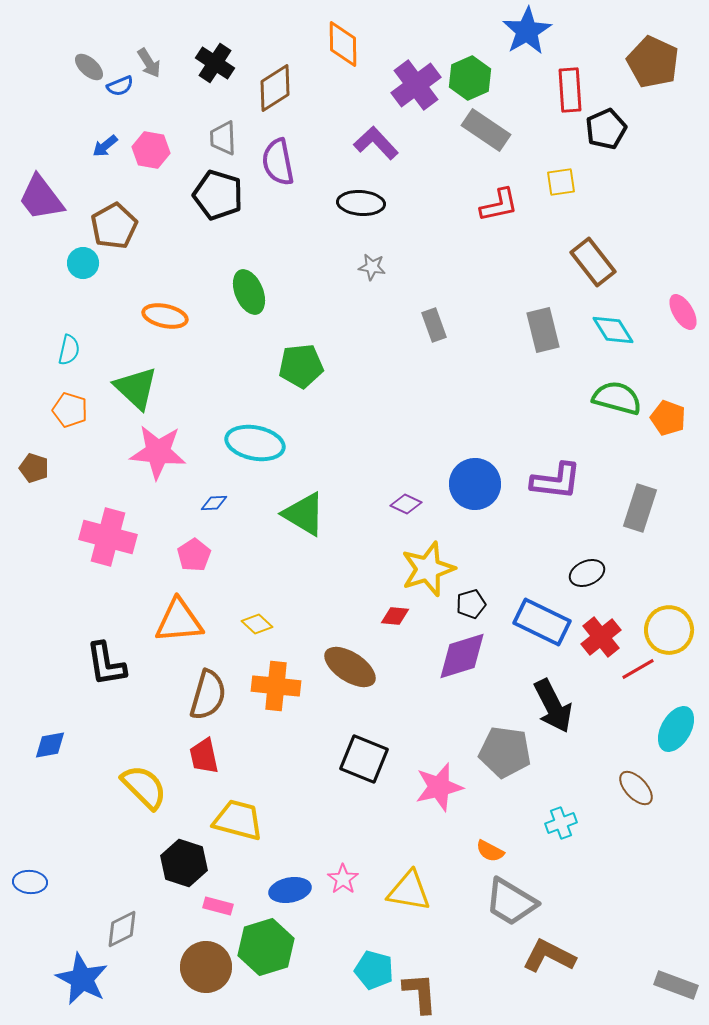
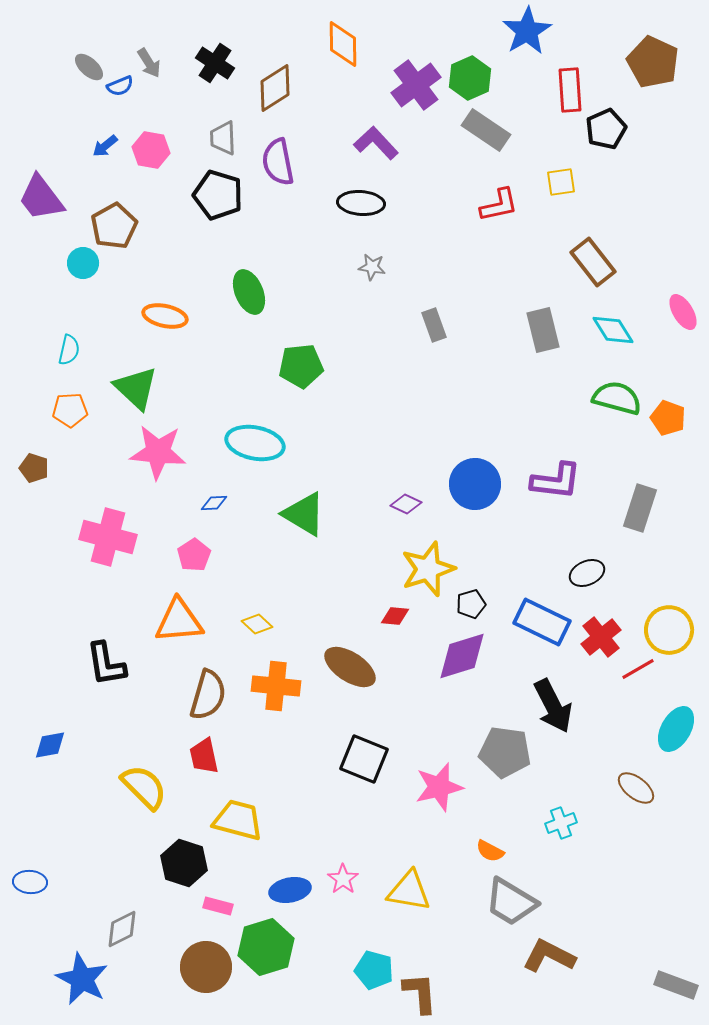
orange pentagon at (70, 410): rotated 20 degrees counterclockwise
brown ellipse at (636, 788): rotated 9 degrees counterclockwise
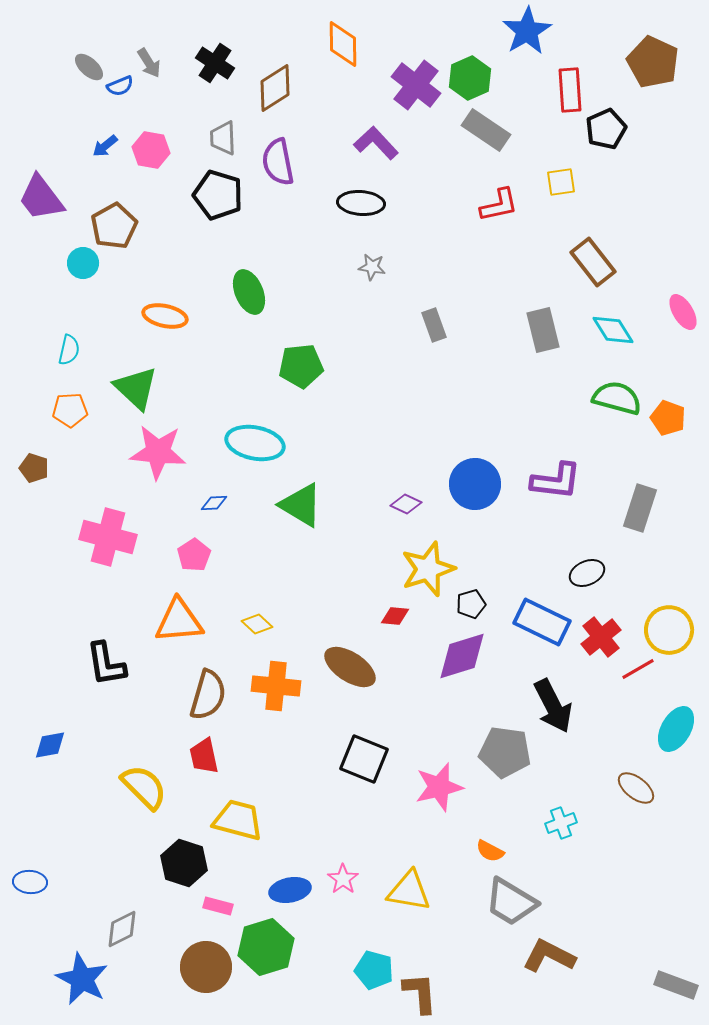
purple cross at (416, 85): rotated 15 degrees counterclockwise
green triangle at (304, 514): moved 3 px left, 9 px up
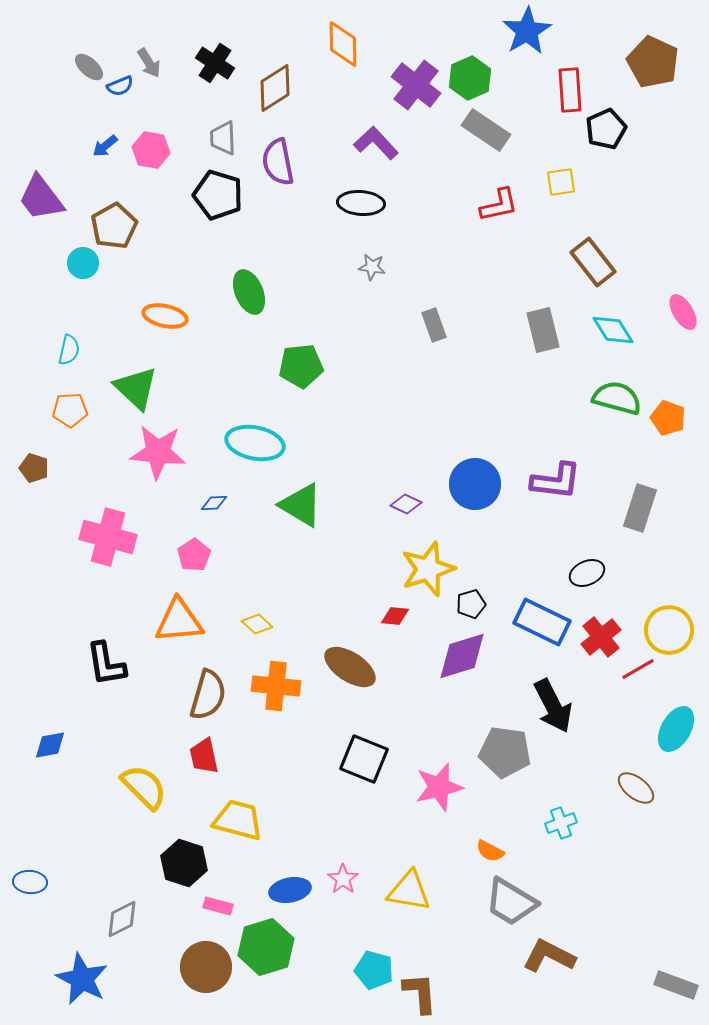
gray diamond at (122, 929): moved 10 px up
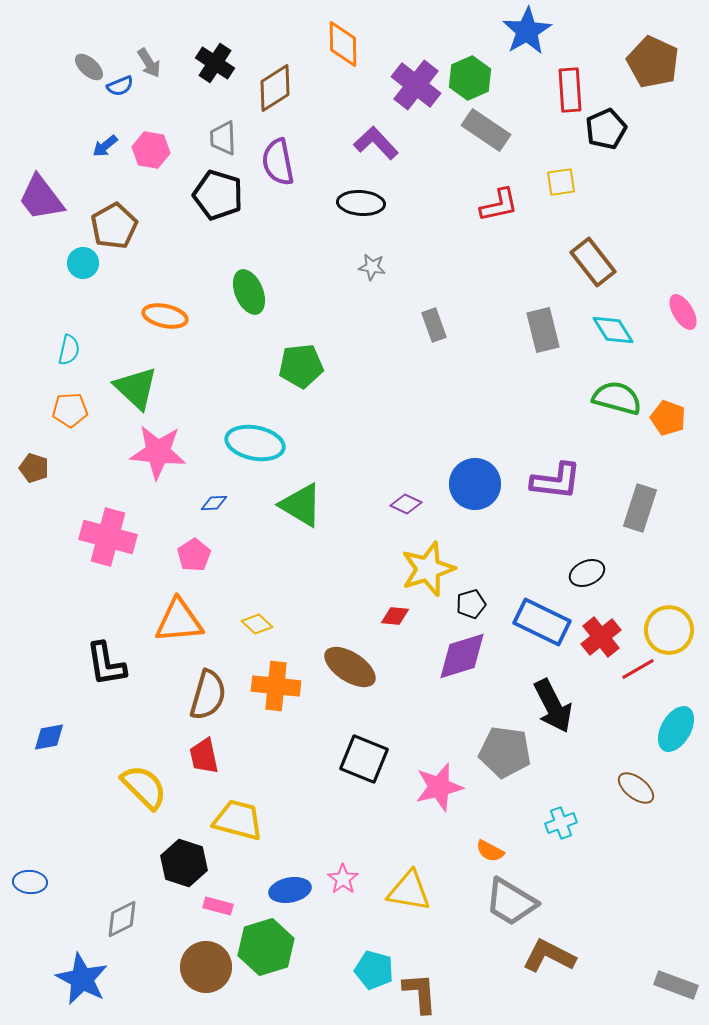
blue diamond at (50, 745): moved 1 px left, 8 px up
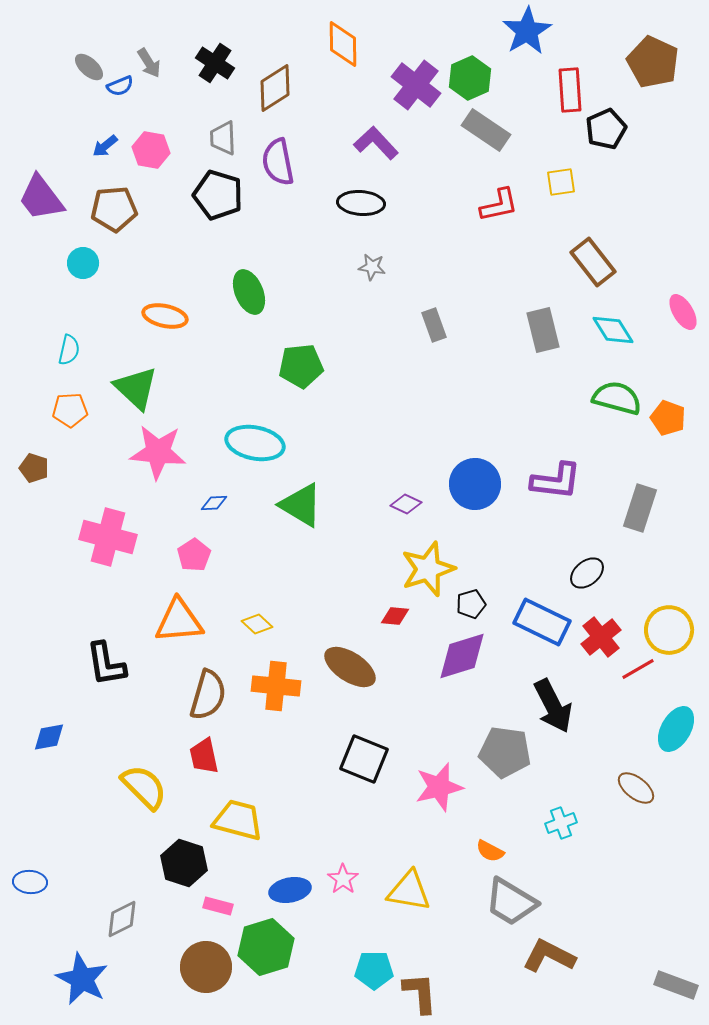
brown pentagon at (114, 226): moved 17 px up; rotated 24 degrees clockwise
black ellipse at (587, 573): rotated 16 degrees counterclockwise
cyan pentagon at (374, 970): rotated 15 degrees counterclockwise
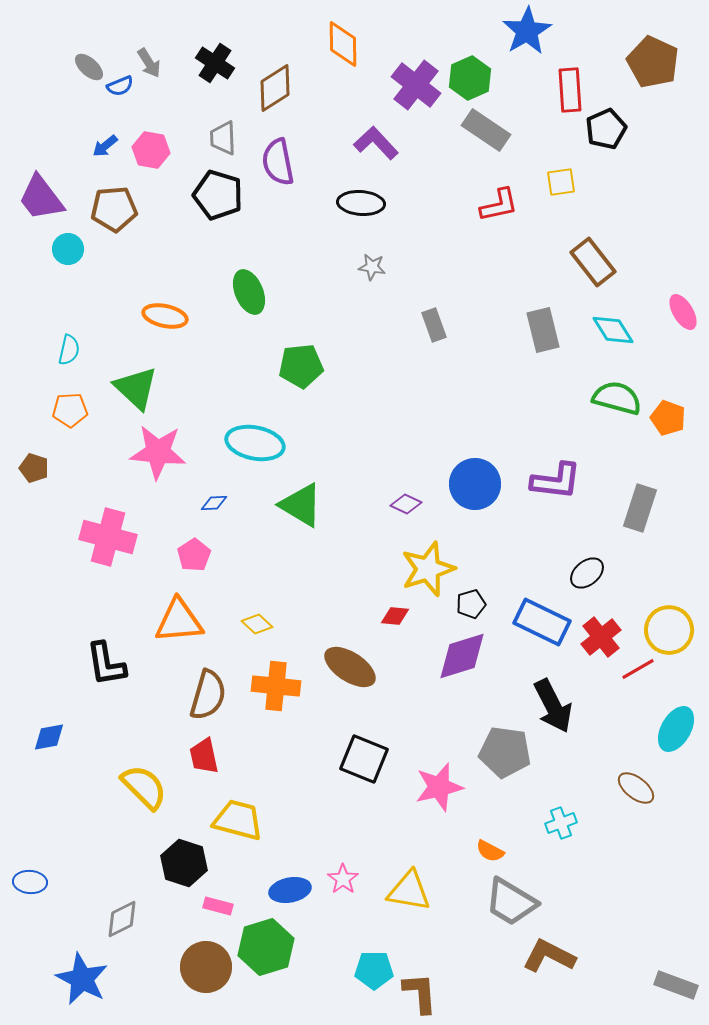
cyan circle at (83, 263): moved 15 px left, 14 px up
